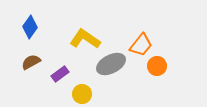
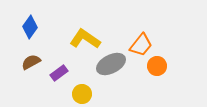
purple rectangle: moved 1 px left, 1 px up
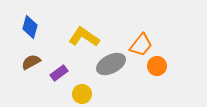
blue diamond: rotated 20 degrees counterclockwise
yellow L-shape: moved 1 px left, 2 px up
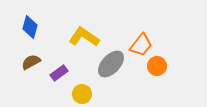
gray ellipse: rotated 20 degrees counterclockwise
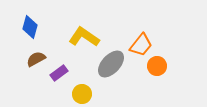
brown semicircle: moved 5 px right, 3 px up
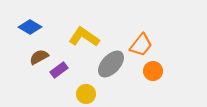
blue diamond: rotated 75 degrees counterclockwise
brown semicircle: moved 3 px right, 2 px up
orange circle: moved 4 px left, 5 px down
purple rectangle: moved 3 px up
yellow circle: moved 4 px right
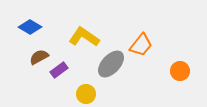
orange circle: moved 27 px right
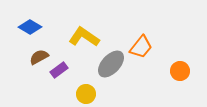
orange trapezoid: moved 2 px down
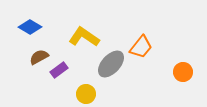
orange circle: moved 3 px right, 1 px down
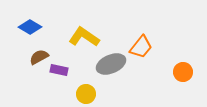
gray ellipse: rotated 24 degrees clockwise
purple rectangle: rotated 48 degrees clockwise
